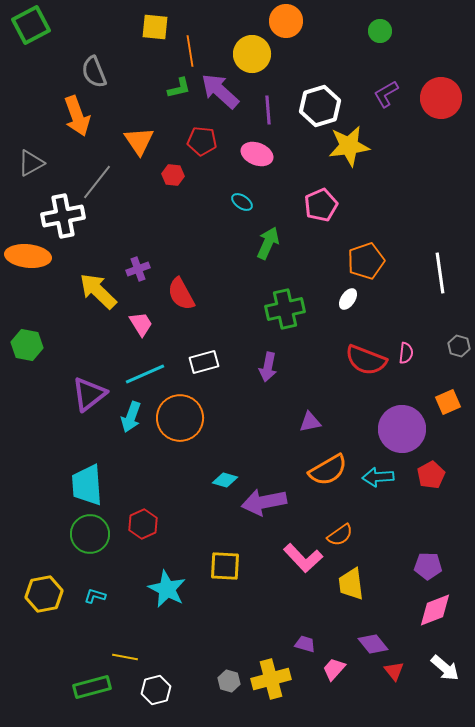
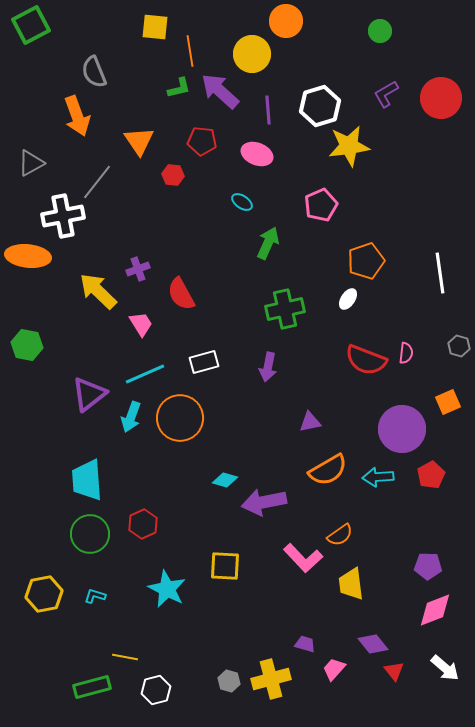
cyan trapezoid at (87, 485): moved 5 px up
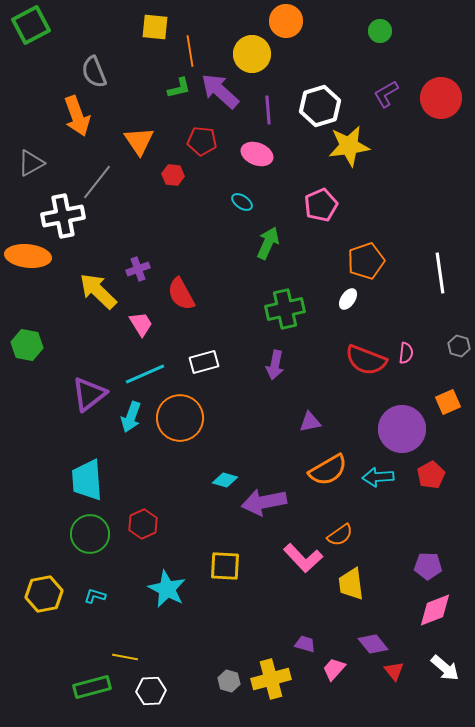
purple arrow at (268, 367): moved 7 px right, 2 px up
white hexagon at (156, 690): moved 5 px left, 1 px down; rotated 12 degrees clockwise
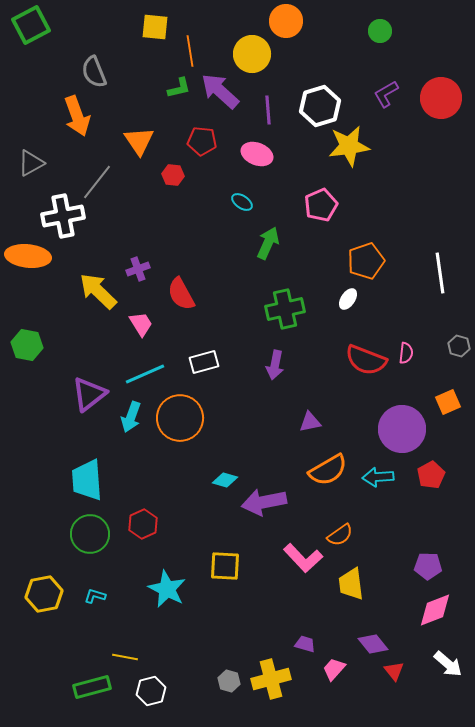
white arrow at (445, 668): moved 3 px right, 4 px up
white hexagon at (151, 691): rotated 12 degrees counterclockwise
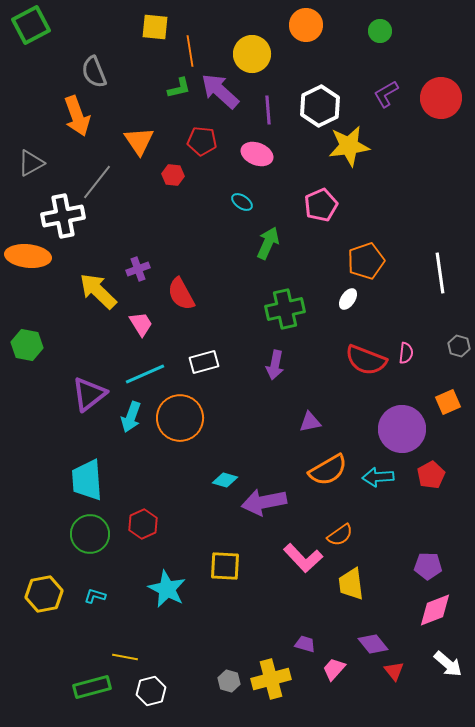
orange circle at (286, 21): moved 20 px right, 4 px down
white hexagon at (320, 106): rotated 9 degrees counterclockwise
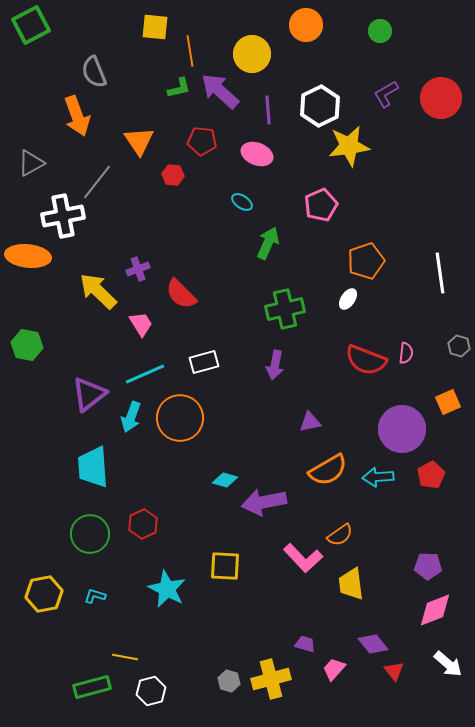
red semicircle at (181, 294): rotated 16 degrees counterclockwise
cyan trapezoid at (87, 480): moved 6 px right, 13 px up
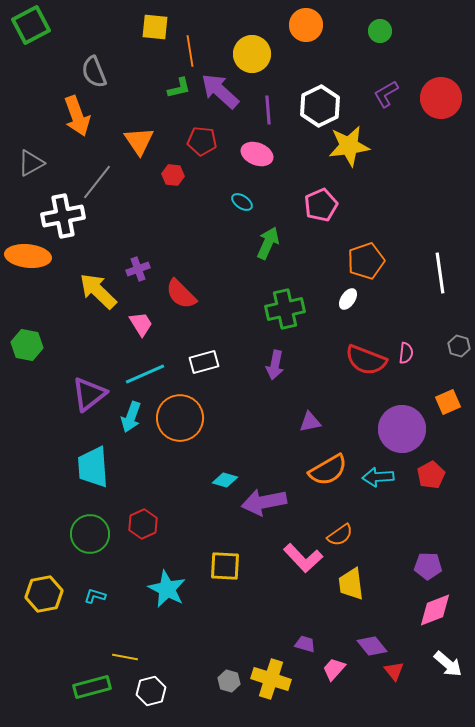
purple diamond at (373, 644): moved 1 px left, 2 px down
yellow cross at (271, 679): rotated 33 degrees clockwise
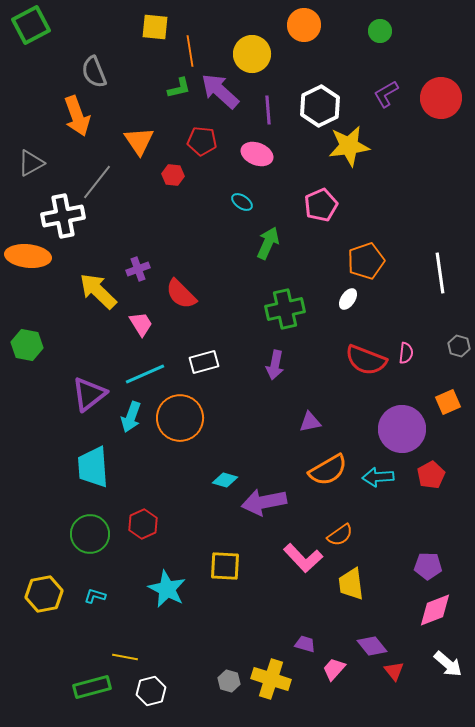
orange circle at (306, 25): moved 2 px left
